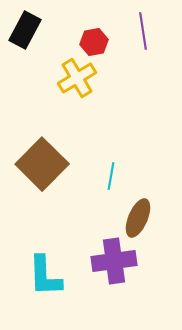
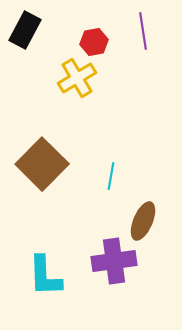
brown ellipse: moved 5 px right, 3 px down
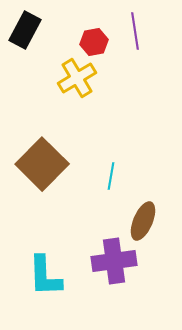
purple line: moved 8 px left
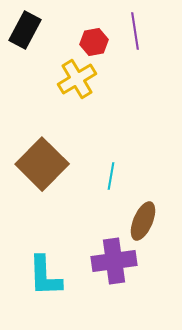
yellow cross: moved 1 px down
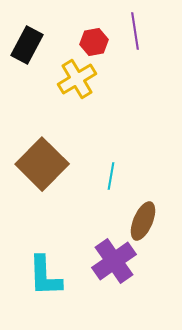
black rectangle: moved 2 px right, 15 px down
purple cross: rotated 27 degrees counterclockwise
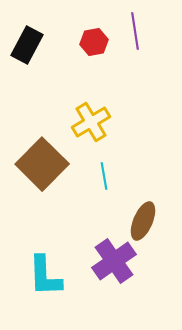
yellow cross: moved 14 px right, 43 px down
cyan line: moved 7 px left; rotated 20 degrees counterclockwise
